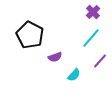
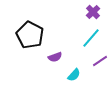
purple line: rotated 14 degrees clockwise
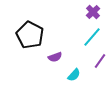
cyan line: moved 1 px right, 1 px up
purple line: rotated 21 degrees counterclockwise
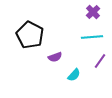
cyan line: rotated 45 degrees clockwise
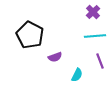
cyan line: moved 3 px right, 1 px up
purple line: rotated 56 degrees counterclockwise
cyan semicircle: moved 3 px right; rotated 16 degrees counterclockwise
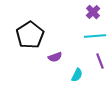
black pentagon: rotated 12 degrees clockwise
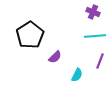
purple cross: rotated 24 degrees counterclockwise
purple semicircle: rotated 24 degrees counterclockwise
purple line: rotated 42 degrees clockwise
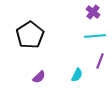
purple cross: rotated 16 degrees clockwise
purple semicircle: moved 16 px left, 20 px down
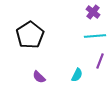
purple semicircle: rotated 88 degrees clockwise
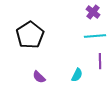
purple line: rotated 21 degrees counterclockwise
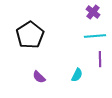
purple line: moved 2 px up
